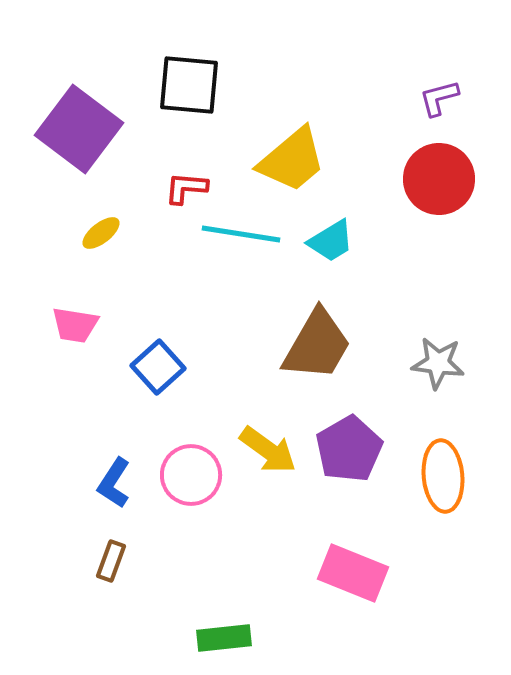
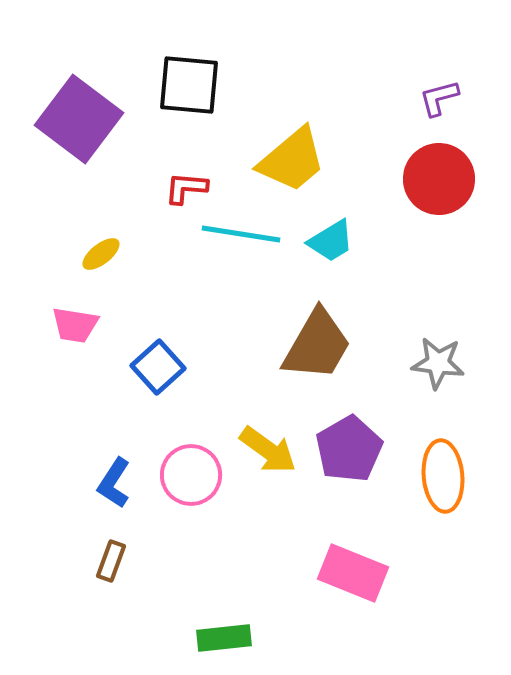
purple square: moved 10 px up
yellow ellipse: moved 21 px down
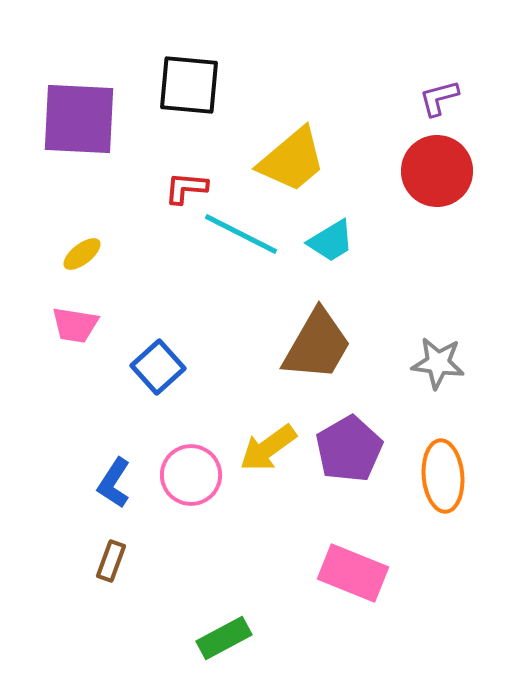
purple square: rotated 34 degrees counterclockwise
red circle: moved 2 px left, 8 px up
cyan line: rotated 18 degrees clockwise
yellow ellipse: moved 19 px left
yellow arrow: moved 2 px up; rotated 108 degrees clockwise
green rectangle: rotated 22 degrees counterclockwise
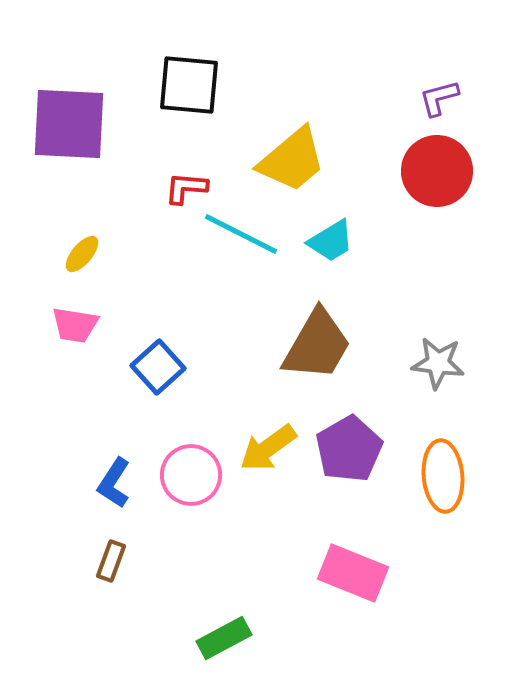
purple square: moved 10 px left, 5 px down
yellow ellipse: rotated 12 degrees counterclockwise
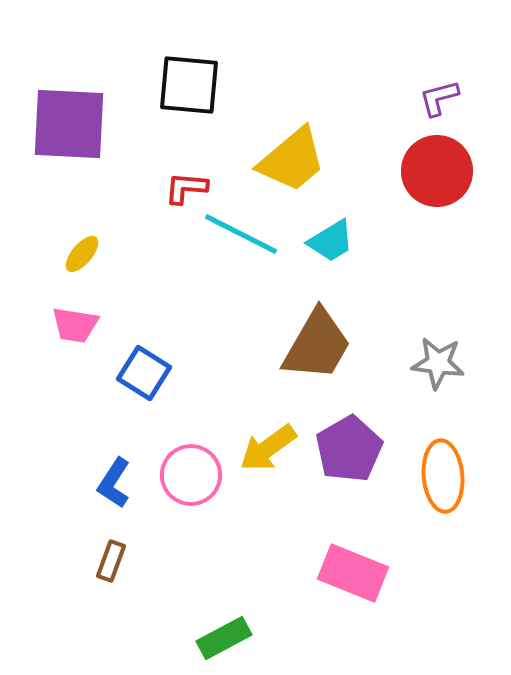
blue square: moved 14 px left, 6 px down; rotated 16 degrees counterclockwise
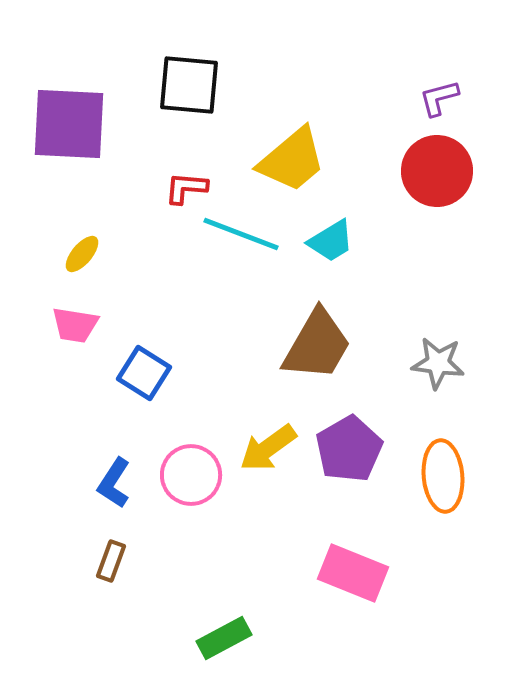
cyan line: rotated 6 degrees counterclockwise
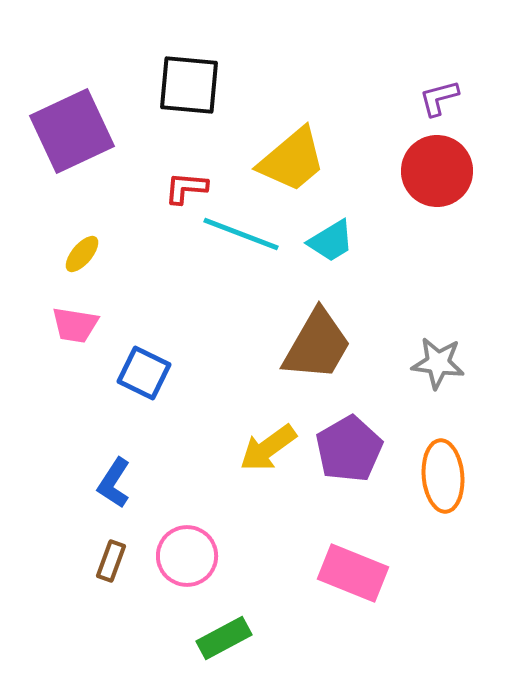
purple square: moved 3 px right, 7 px down; rotated 28 degrees counterclockwise
blue square: rotated 6 degrees counterclockwise
pink circle: moved 4 px left, 81 px down
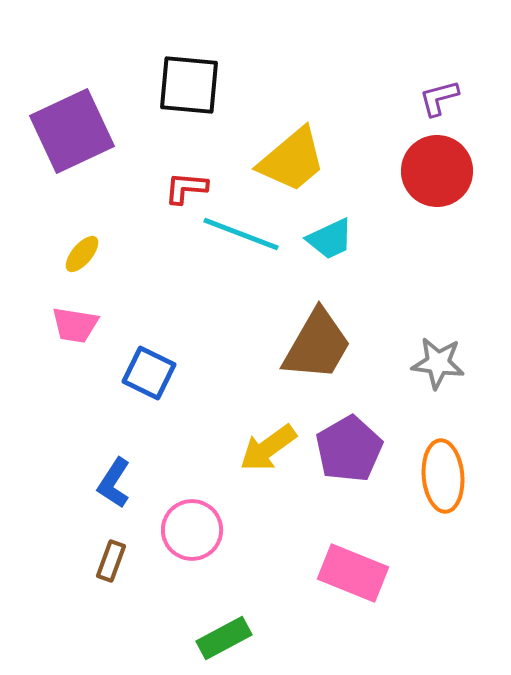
cyan trapezoid: moved 1 px left, 2 px up; rotated 6 degrees clockwise
blue square: moved 5 px right
pink circle: moved 5 px right, 26 px up
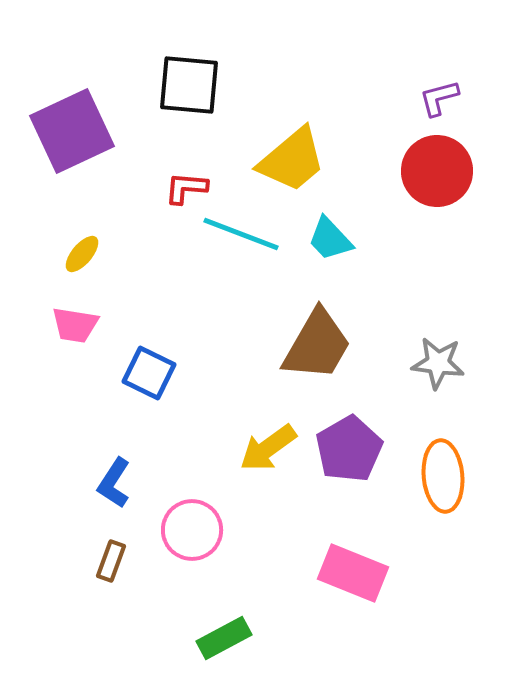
cyan trapezoid: rotated 72 degrees clockwise
